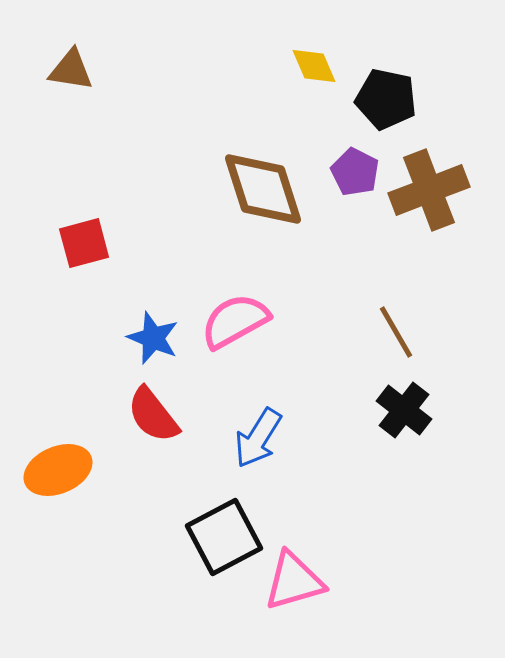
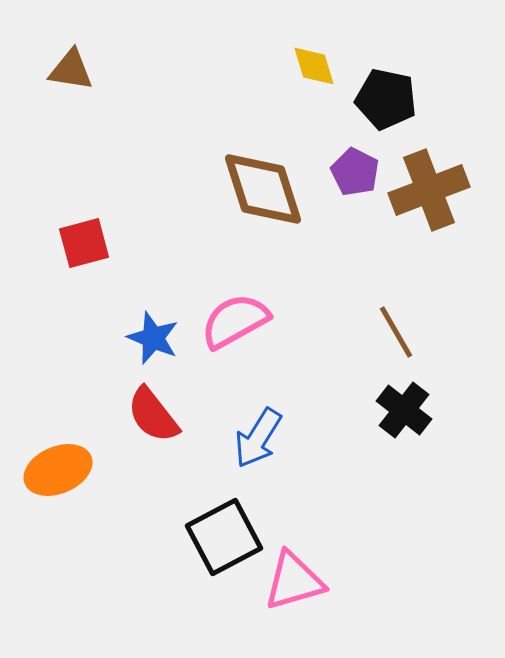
yellow diamond: rotated 6 degrees clockwise
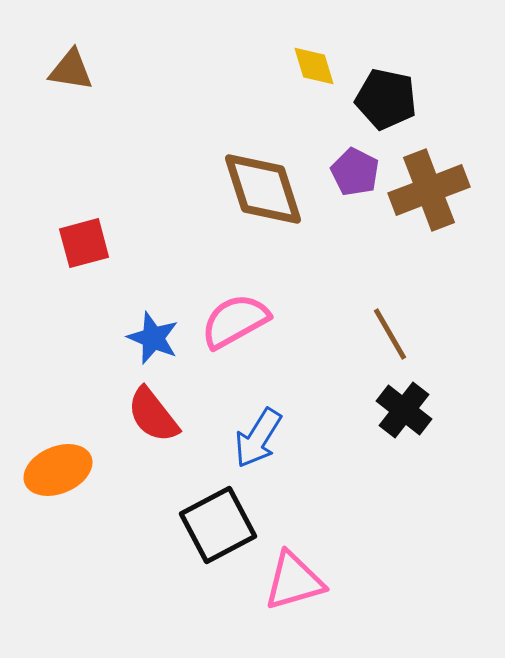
brown line: moved 6 px left, 2 px down
black square: moved 6 px left, 12 px up
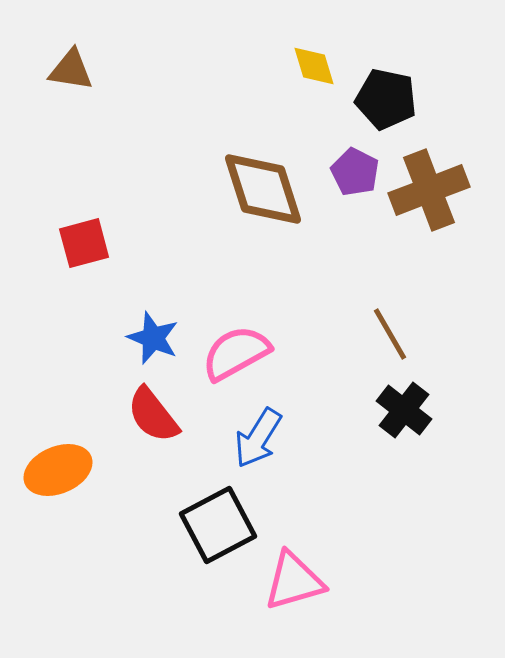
pink semicircle: moved 1 px right, 32 px down
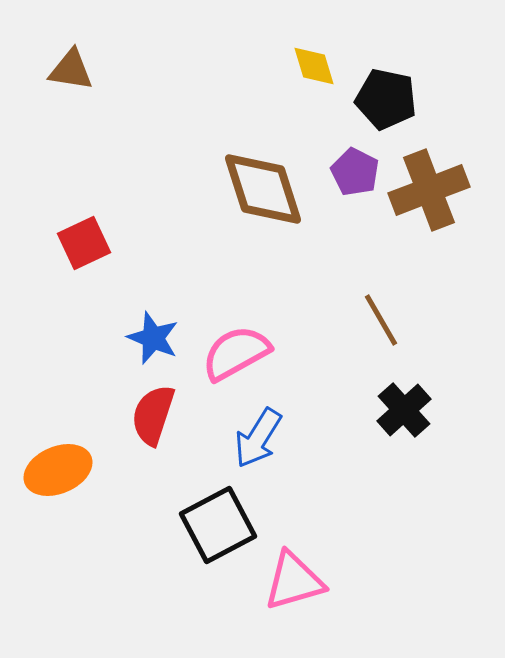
red square: rotated 10 degrees counterclockwise
brown line: moved 9 px left, 14 px up
black cross: rotated 10 degrees clockwise
red semicircle: rotated 56 degrees clockwise
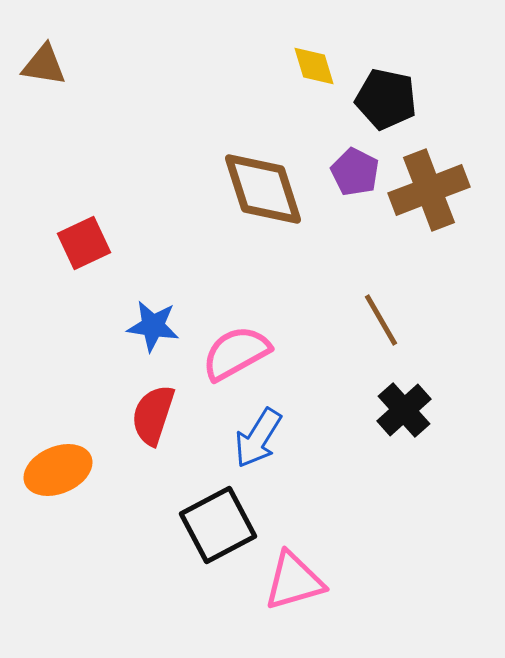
brown triangle: moved 27 px left, 5 px up
blue star: moved 12 px up; rotated 14 degrees counterclockwise
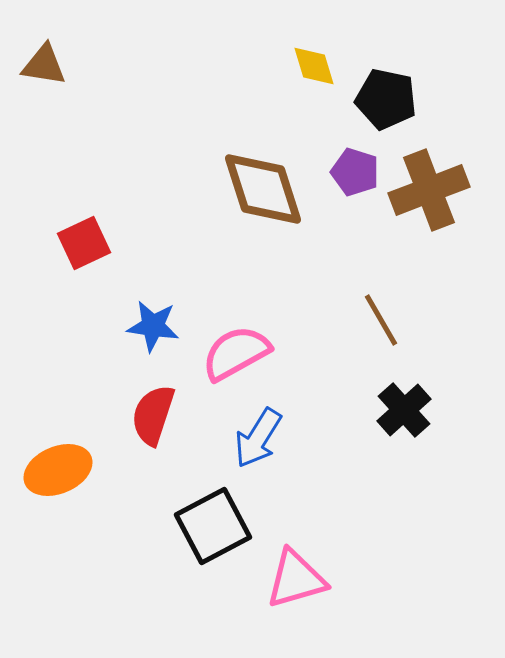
purple pentagon: rotated 9 degrees counterclockwise
black square: moved 5 px left, 1 px down
pink triangle: moved 2 px right, 2 px up
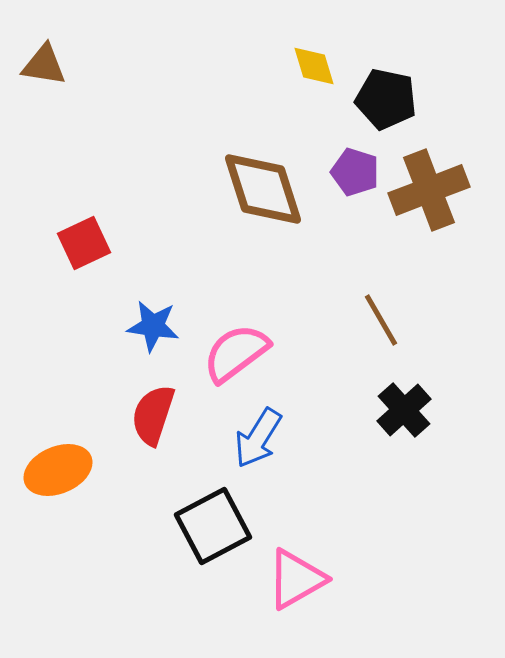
pink semicircle: rotated 8 degrees counterclockwise
pink triangle: rotated 14 degrees counterclockwise
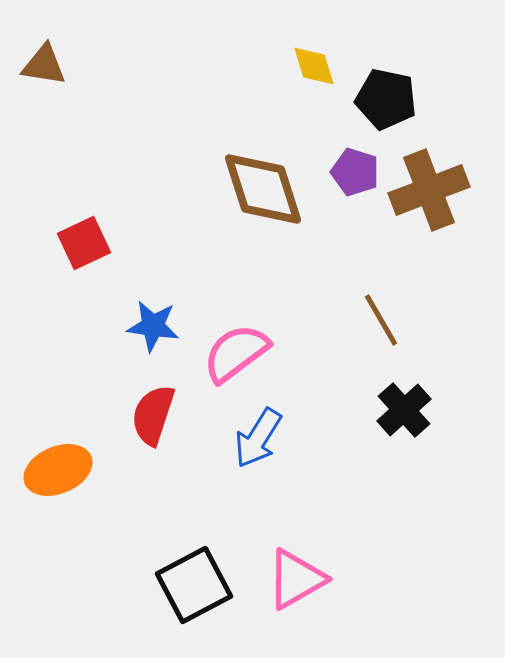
black square: moved 19 px left, 59 px down
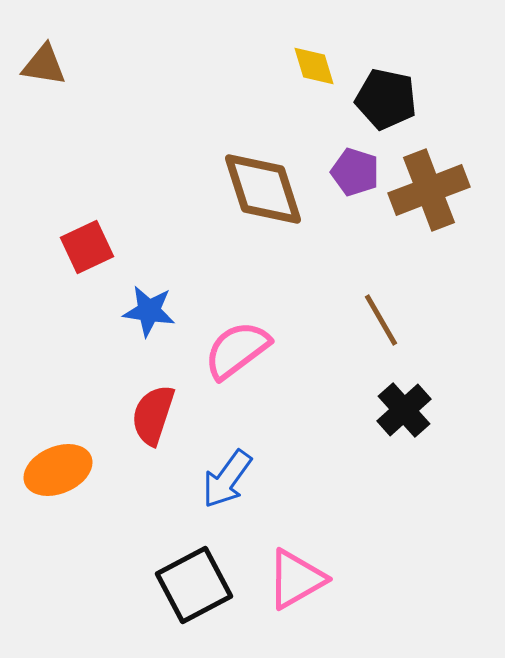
red square: moved 3 px right, 4 px down
blue star: moved 4 px left, 15 px up
pink semicircle: moved 1 px right, 3 px up
blue arrow: moved 31 px left, 41 px down; rotated 4 degrees clockwise
